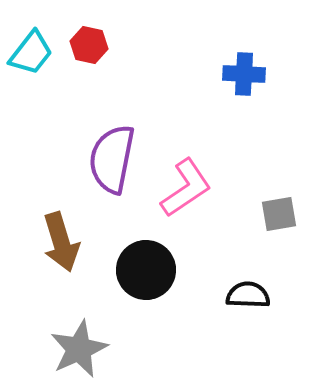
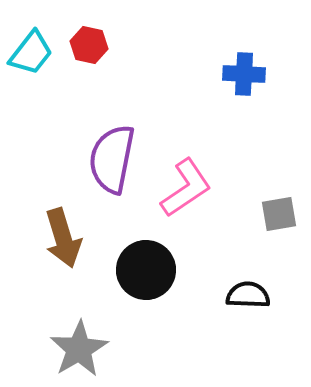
brown arrow: moved 2 px right, 4 px up
gray star: rotated 6 degrees counterclockwise
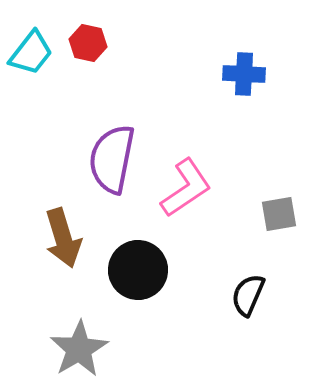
red hexagon: moved 1 px left, 2 px up
black circle: moved 8 px left
black semicircle: rotated 69 degrees counterclockwise
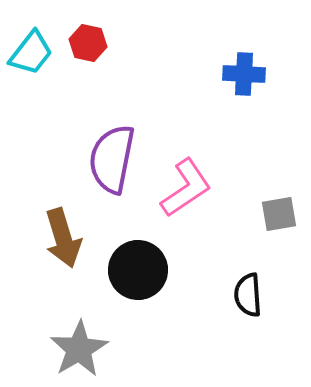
black semicircle: rotated 27 degrees counterclockwise
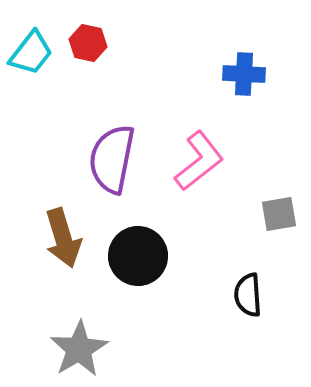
pink L-shape: moved 13 px right, 27 px up; rotated 4 degrees counterclockwise
black circle: moved 14 px up
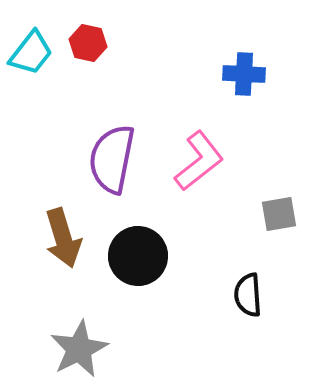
gray star: rotated 4 degrees clockwise
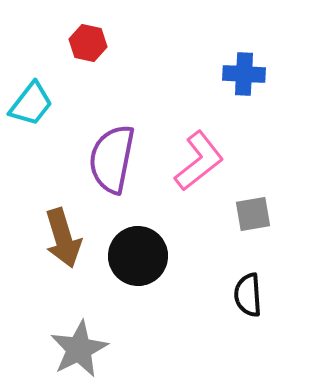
cyan trapezoid: moved 51 px down
gray square: moved 26 px left
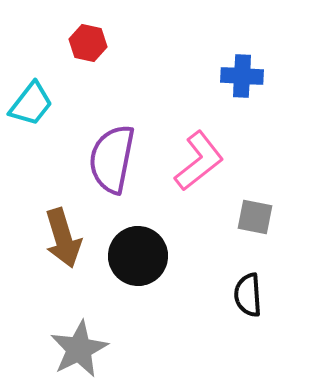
blue cross: moved 2 px left, 2 px down
gray square: moved 2 px right, 3 px down; rotated 21 degrees clockwise
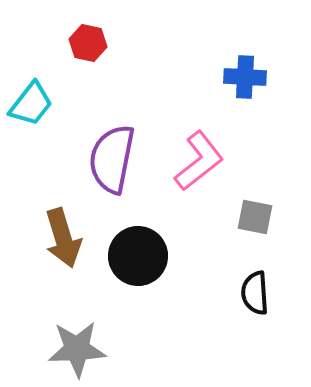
blue cross: moved 3 px right, 1 px down
black semicircle: moved 7 px right, 2 px up
gray star: moved 2 px left; rotated 24 degrees clockwise
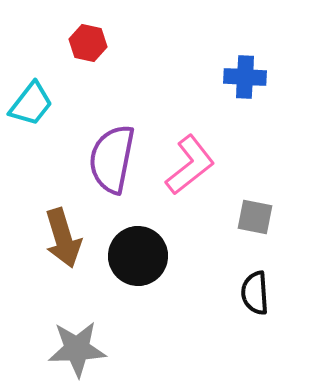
pink L-shape: moved 9 px left, 4 px down
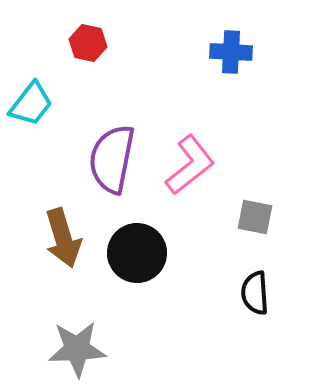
blue cross: moved 14 px left, 25 px up
black circle: moved 1 px left, 3 px up
